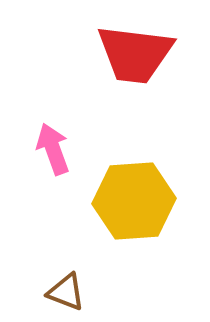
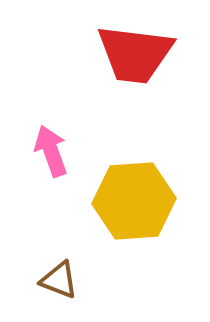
pink arrow: moved 2 px left, 2 px down
brown triangle: moved 7 px left, 12 px up
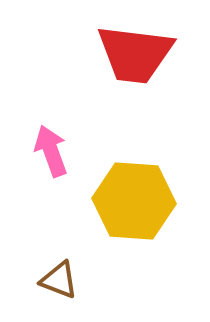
yellow hexagon: rotated 8 degrees clockwise
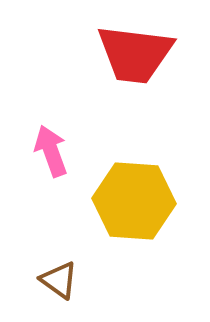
brown triangle: rotated 15 degrees clockwise
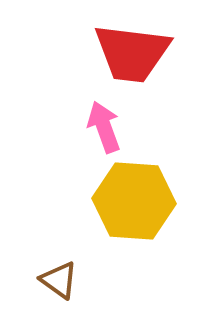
red trapezoid: moved 3 px left, 1 px up
pink arrow: moved 53 px right, 24 px up
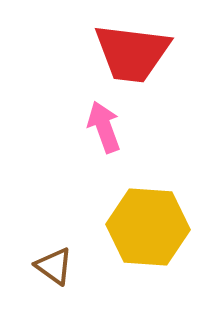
yellow hexagon: moved 14 px right, 26 px down
brown triangle: moved 5 px left, 14 px up
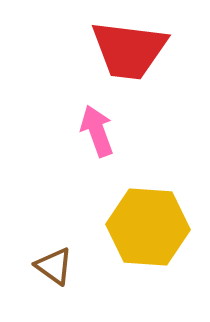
red trapezoid: moved 3 px left, 3 px up
pink arrow: moved 7 px left, 4 px down
